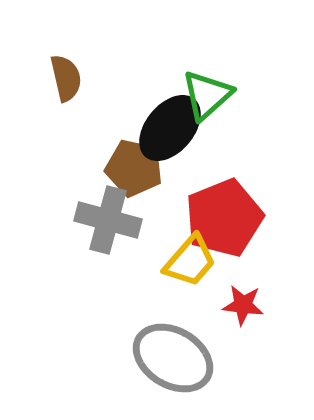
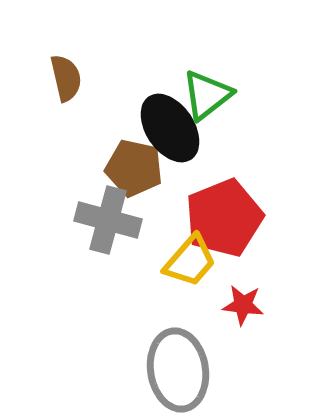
green triangle: rotated 4 degrees clockwise
black ellipse: rotated 74 degrees counterclockwise
gray ellipse: moved 5 px right, 12 px down; rotated 50 degrees clockwise
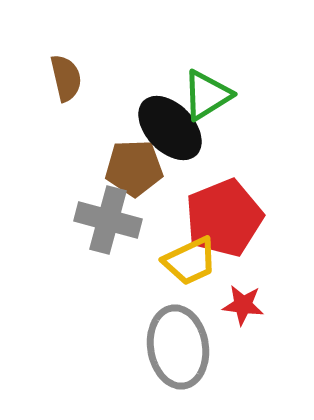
green triangle: rotated 6 degrees clockwise
black ellipse: rotated 10 degrees counterclockwise
brown pentagon: rotated 14 degrees counterclockwise
yellow trapezoid: rotated 24 degrees clockwise
gray ellipse: moved 23 px up
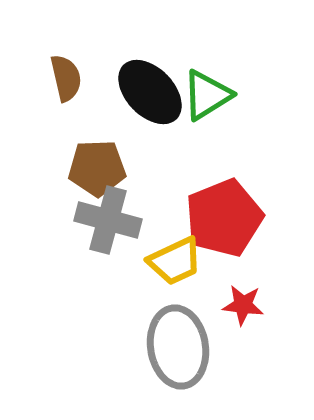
black ellipse: moved 20 px left, 36 px up
brown pentagon: moved 37 px left
yellow trapezoid: moved 15 px left
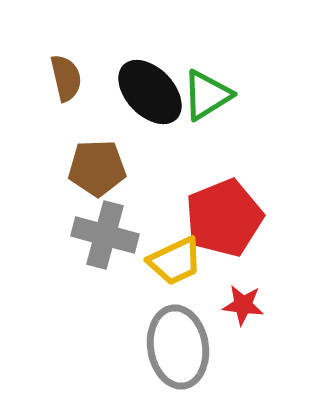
gray cross: moved 3 px left, 15 px down
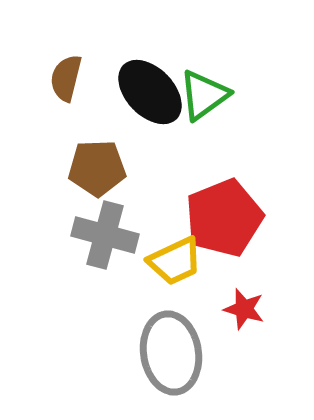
brown semicircle: rotated 153 degrees counterclockwise
green triangle: moved 3 px left; rotated 4 degrees counterclockwise
red star: moved 1 px right, 4 px down; rotated 9 degrees clockwise
gray ellipse: moved 7 px left, 6 px down
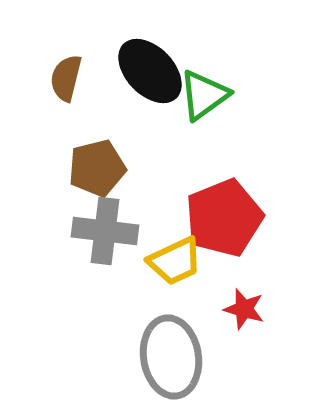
black ellipse: moved 21 px up
brown pentagon: rotated 12 degrees counterclockwise
gray cross: moved 4 px up; rotated 8 degrees counterclockwise
gray ellipse: moved 4 px down
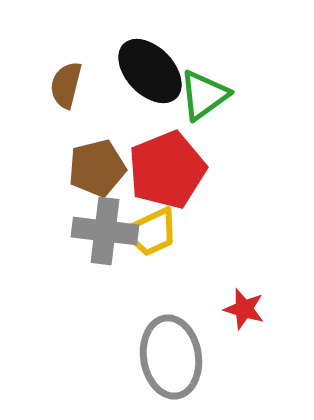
brown semicircle: moved 7 px down
red pentagon: moved 57 px left, 48 px up
yellow trapezoid: moved 24 px left, 29 px up
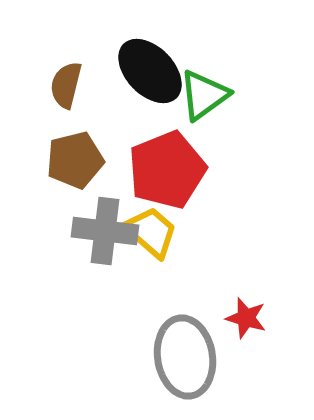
brown pentagon: moved 22 px left, 8 px up
yellow trapezoid: rotated 114 degrees counterclockwise
red star: moved 2 px right, 9 px down
gray ellipse: moved 14 px right
